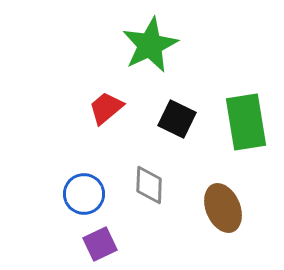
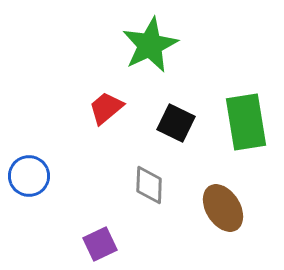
black square: moved 1 px left, 4 px down
blue circle: moved 55 px left, 18 px up
brown ellipse: rotated 9 degrees counterclockwise
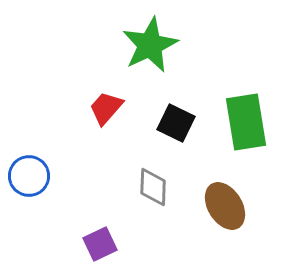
red trapezoid: rotated 9 degrees counterclockwise
gray diamond: moved 4 px right, 2 px down
brown ellipse: moved 2 px right, 2 px up
